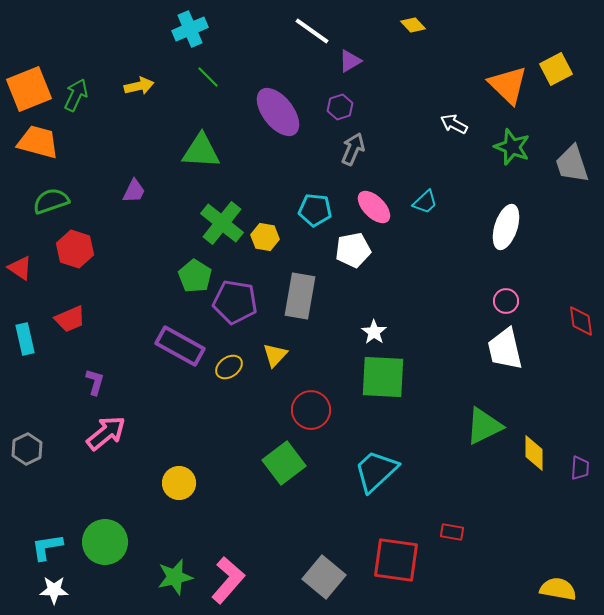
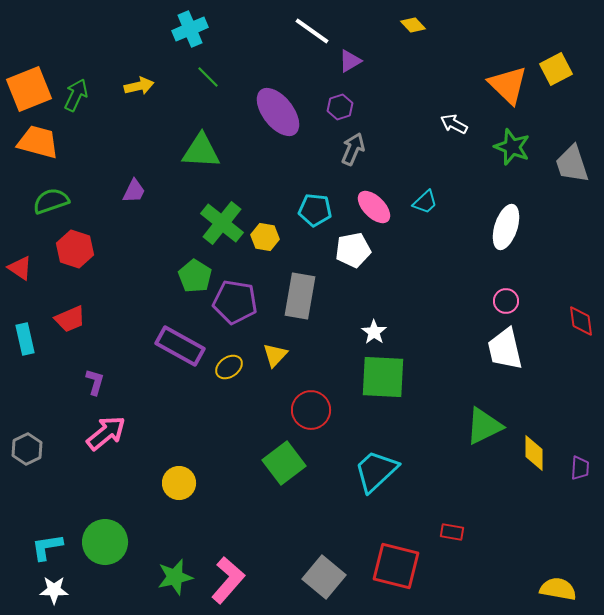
red square at (396, 560): moved 6 px down; rotated 6 degrees clockwise
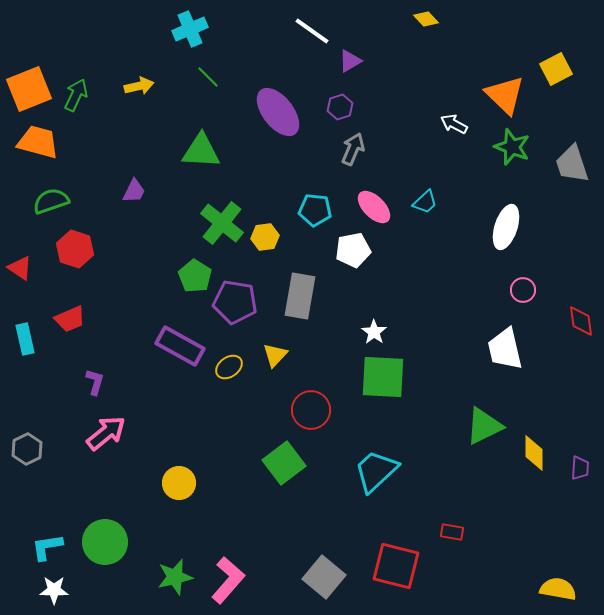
yellow diamond at (413, 25): moved 13 px right, 6 px up
orange triangle at (508, 85): moved 3 px left, 10 px down
yellow hexagon at (265, 237): rotated 16 degrees counterclockwise
pink circle at (506, 301): moved 17 px right, 11 px up
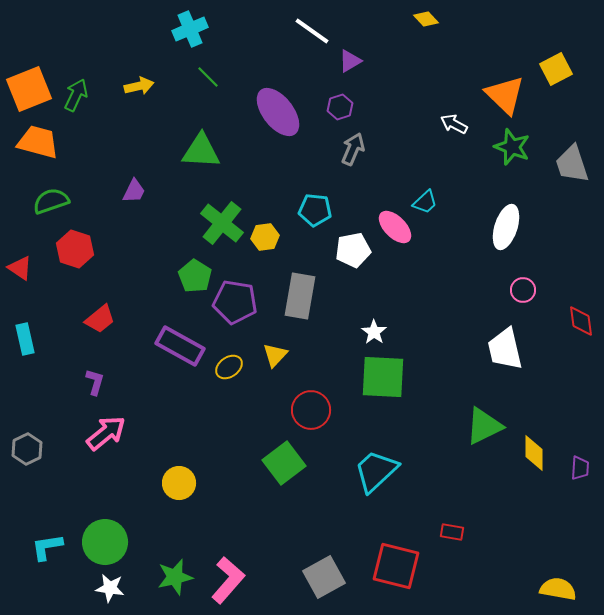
pink ellipse at (374, 207): moved 21 px right, 20 px down
red trapezoid at (70, 319): moved 30 px right; rotated 16 degrees counterclockwise
gray square at (324, 577): rotated 21 degrees clockwise
white star at (54, 590): moved 56 px right, 2 px up; rotated 8 degrees clockwise
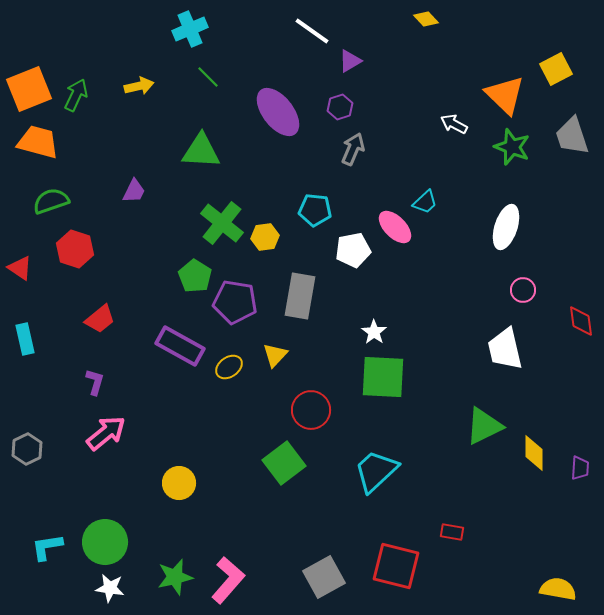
gray trapezoid at (572, 164): moved 28 px up
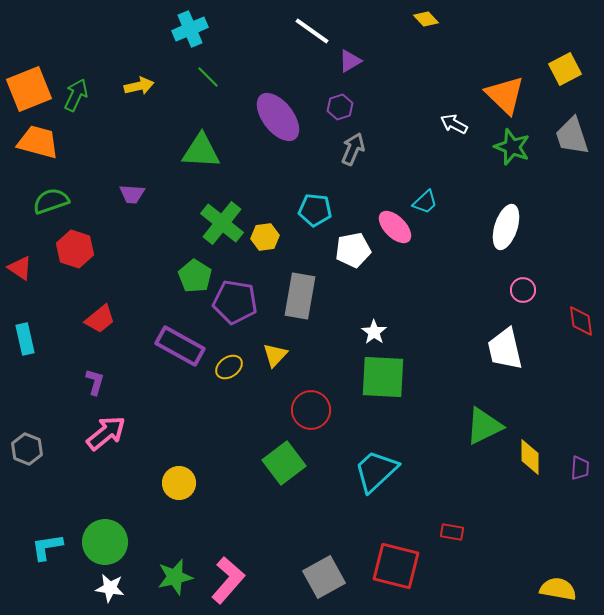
yellow square at (556, 69): moved 9 px right
purple ellipse at (278, 112): moved 5 px down
purple trapezoid at (134, 191): moved 2 px left, 3 px down; rotated 68 degrees clockwise
gray hexagon at (27, 449): rotated 12 degrees counterclockwise
yellow diamond at (534, 453): moved 4 px left, 4 px down
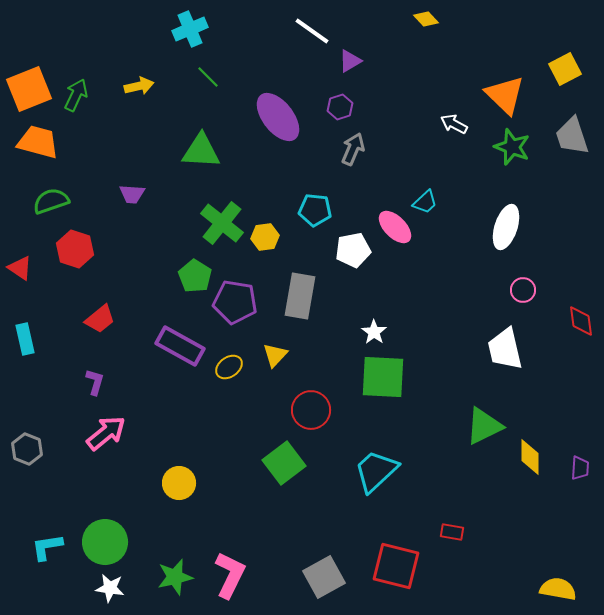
pink L-shape at (228, 580): moved 2 px right, 5 px up; rotated 15 degrees counterclockwise
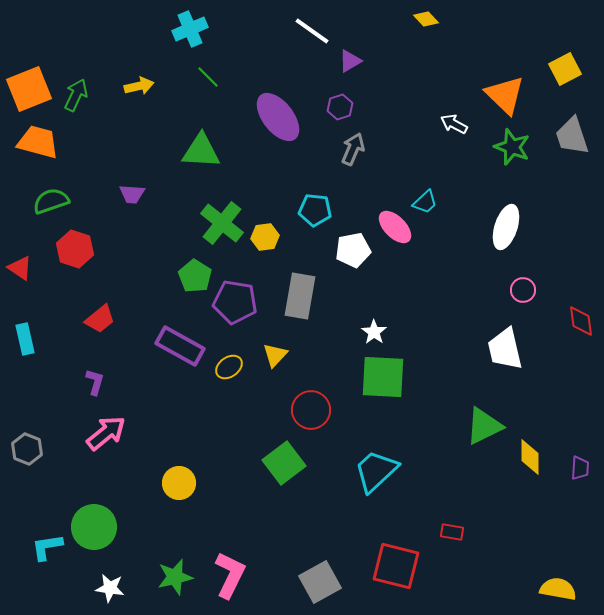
green circle at (105, 542): moved 11 px left, 15 px up
gray square at (324, 577): moved 4 px left, 5 px down
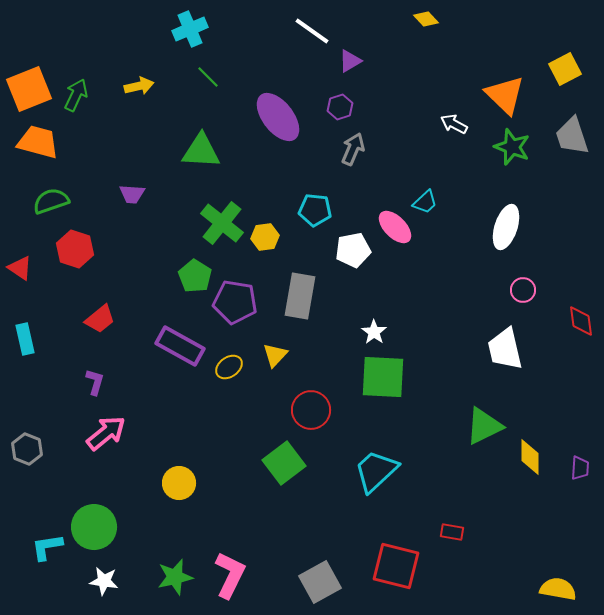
white star at (110, 588): moved 6 px left, 7 px up
